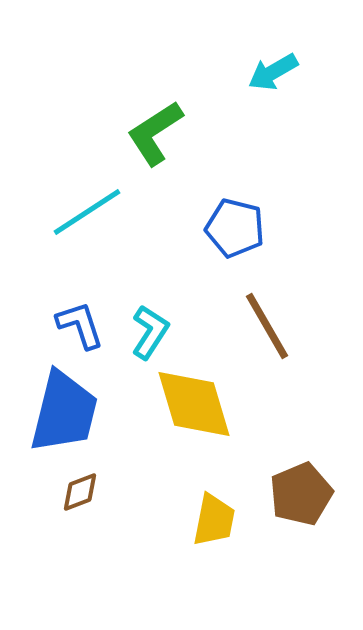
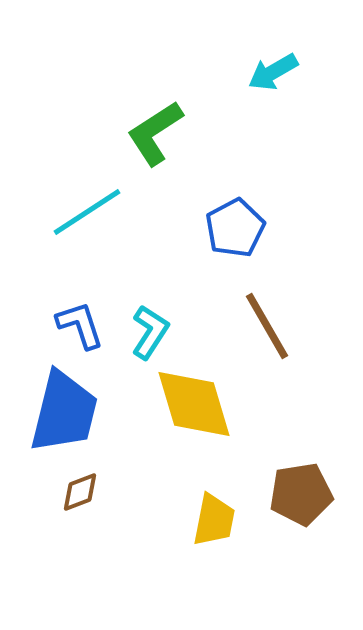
blue pentagon: rotated 30 degrees clockwise
brown pentagon: rotated 14 degrees clockwise
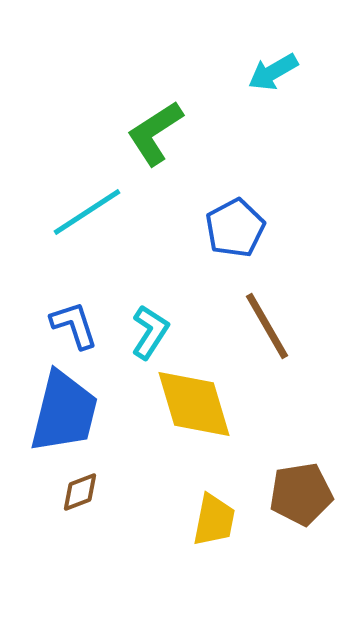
blue L-shape: moved 6 px left
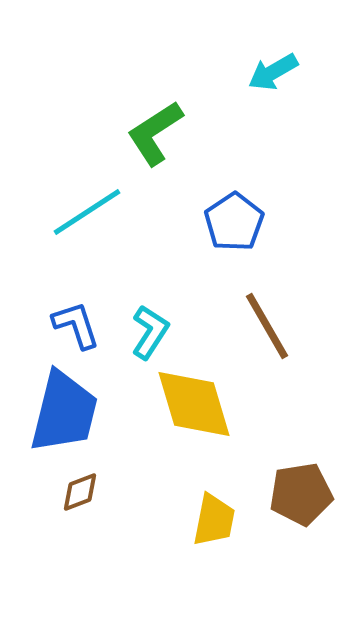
blue pentagon: moved 1 px left, 6 px up; rotated 6 degrees counterclockwise
blue L-shape: moved 2 px right
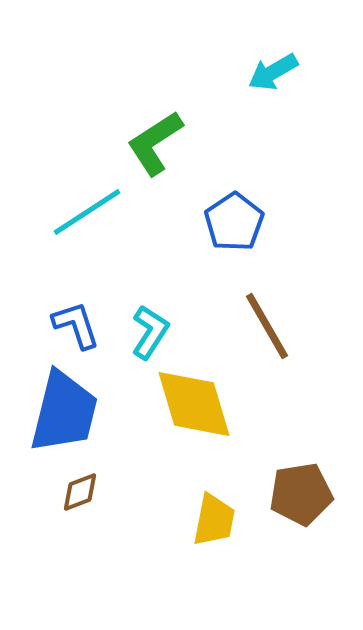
green L-shape: moved 10 px down
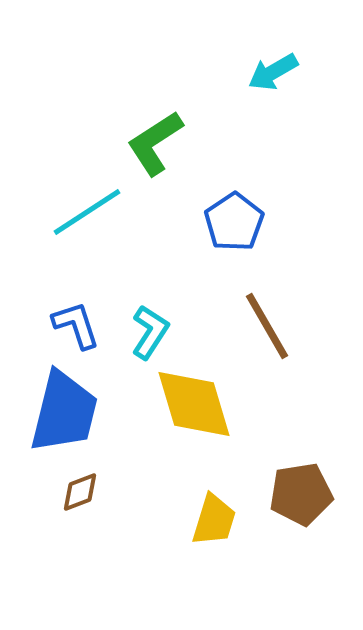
yellow trapezoid: rotated 6 degrees clockwise
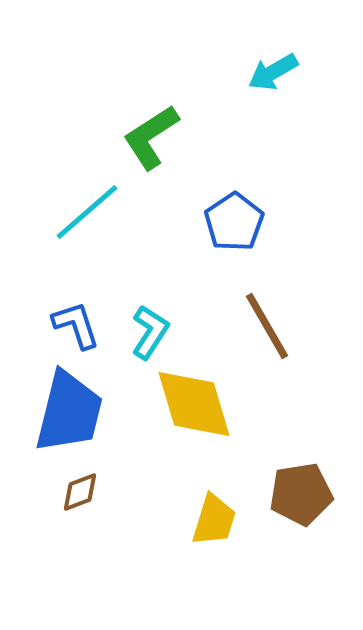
green L-shape: moved 4 px left, 6 px up
cyan line: rotated 8 degrees counterclockwise
blue trapezoid: moved 5 px right
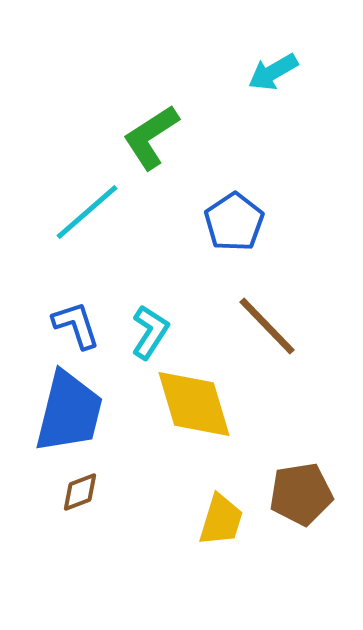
brown line: rotated 14 degrees counterclockwise
yellow trapezoid: moved 7 px right
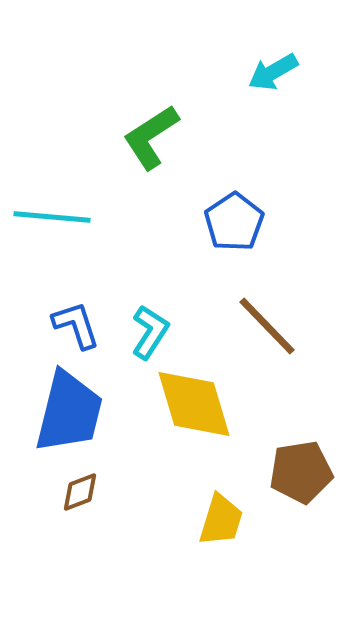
cyan line: moved 35 px left, 5 px down; rotated 46 degrees clockwise
brown pentagon: moved 22 px up
